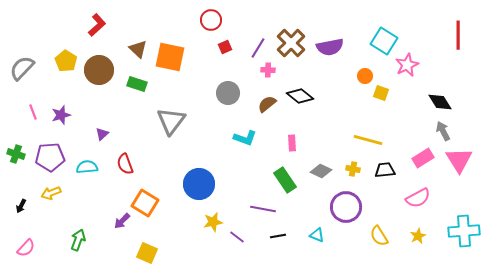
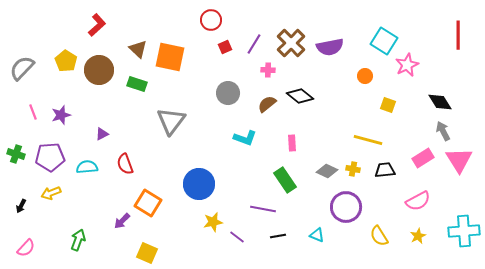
purple line at (258, 48): moved 4 px left, 4 px up
yellow square at (381, 93): moved 7 px right, 12 px down
purple triangle at (102, 134): rotated 16 degrees clockwise
gray diamond at (321, 171): moved 6 px right
pink semicircle at (418, 198): moved 3 px down
orange square at (145, 203): moved 3 px right
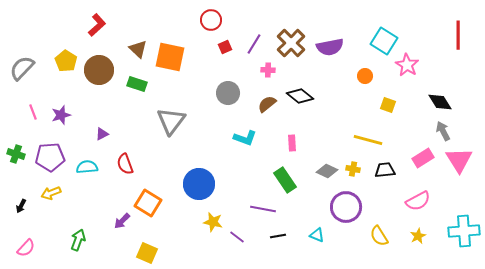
pink star at (407, 65): rotated 15 degrees counterclockwise
yellow star at (213, 222): rotated 24 degrees clockwise
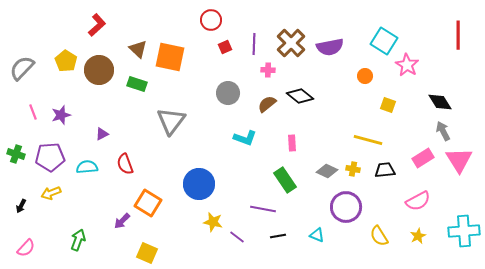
purple line at (254, 44): rotated 30 degrees counterclockwise
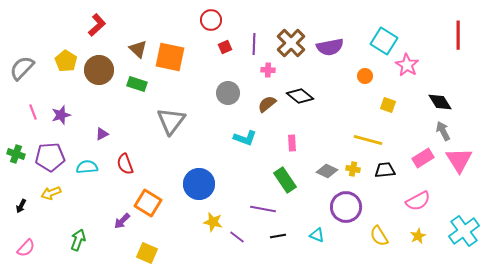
cyan cross at (464, 231): rotated 32 degrees counterclockwise
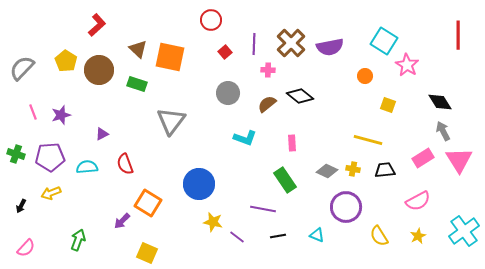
red square at (225, 47): moved 5 px down; rotated 16 degrees counterclockwise
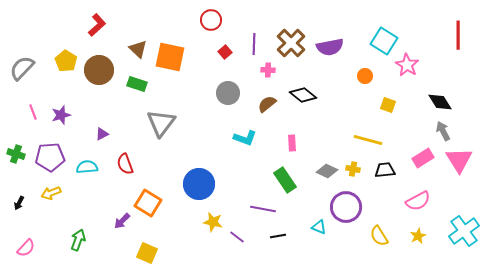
black diamond at (300, 96): moved 3 px right, 1 px up
gray triangle at (171, 121): moved 10 px left, 2 px down
black arrow at (21, 206): moved 2 px left, 3 px up
cyan triangle at (317, 235): moved 2 px right, 8 px up
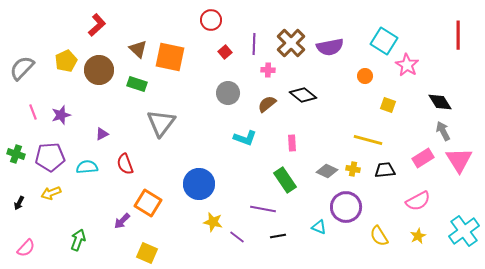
yellow pentagon at (66, 61): rotated 15 degrees clockwise
